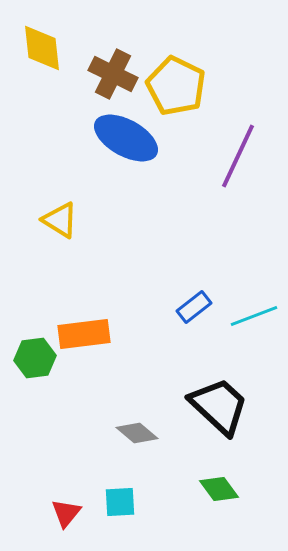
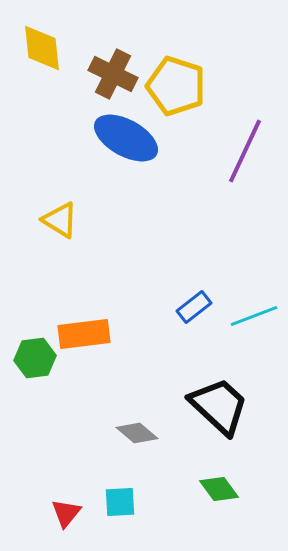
yellow pentagon: rotated 8 degrees counterclockwise
purple line: moved 7 px right, 5 px up
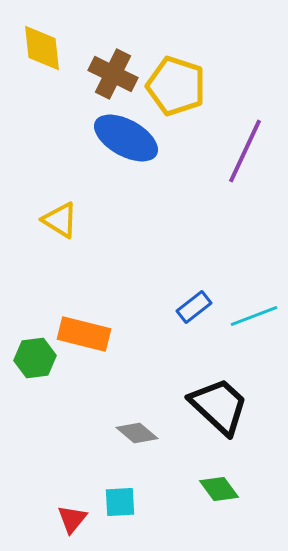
orange rectangle: rotated 21 degrees clockwise
red triangle: moved 6 px right, 6 px down
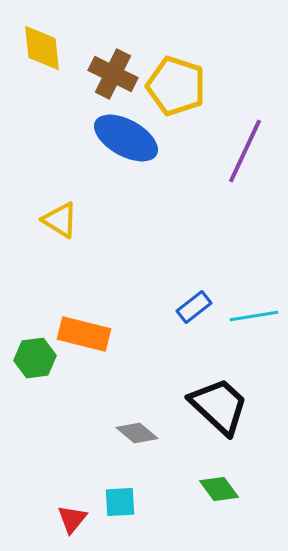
cyan line: rotated 12 degrees clockwise
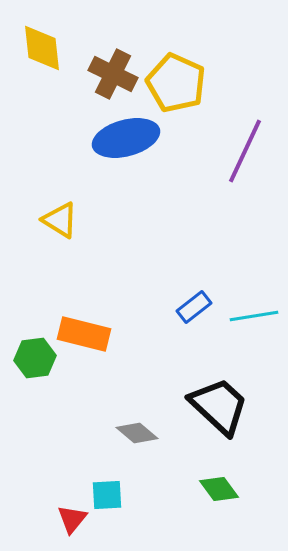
yellow pentagon: moved 3 px up; rotated 6 degrees clockwise
blue ellipse: rotated 44 degrees counterclockwise
cyan square: moved 13 px left, 7 px up
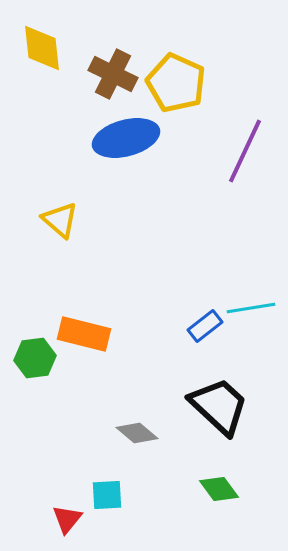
yellow triangle: rotated 9 degrees clockwise
blue rectangle: moved 11 px right, 19 px down
cyan line: moved 3 px left, 8 px up
red triangle: moved 5 px left
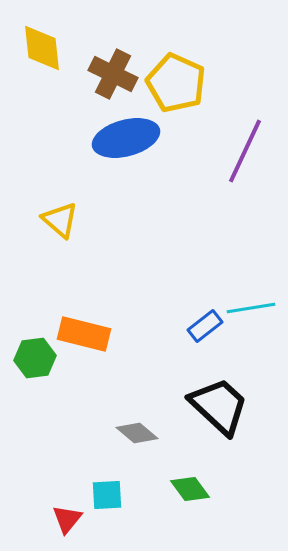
green diamond: moved 29 px left
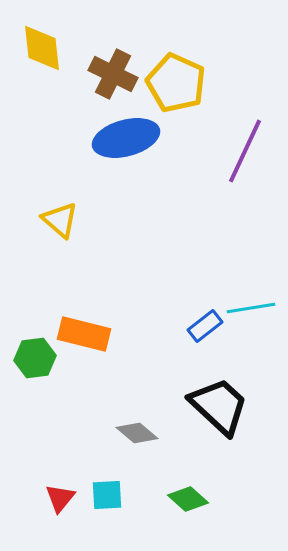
green diamond: moved 2 px left, 10 px down; rotated 12 degrees counterclockwise
red triangle: moved 7 px left, 21 px up
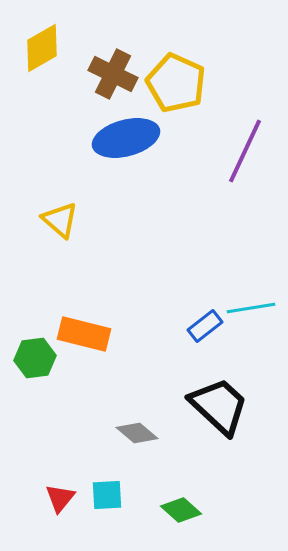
yellow diamond: rotated 66 degrees clockwise
green diamond: moved 7 px left, 11 px down
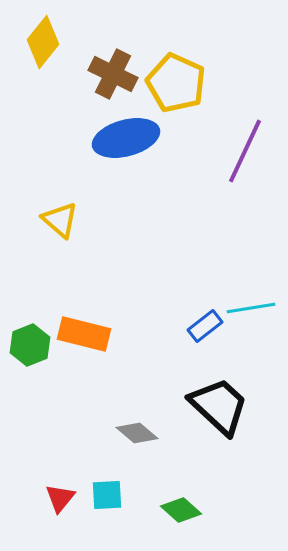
yellow diamond: moved 1 px right, 6 px up; rotated 21 degrees counterclockwise
green hexagon: moved 5 px left, 13 px up; rotated 15 degrees counterclockwise
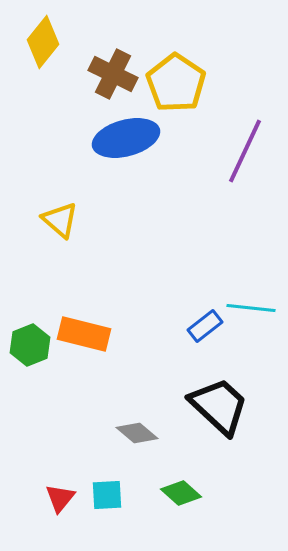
yellow pentagon: rotated 10 degrees clockwise
cyan line: rotated 15 degrees clockwise
green diamond: moved 17 px up
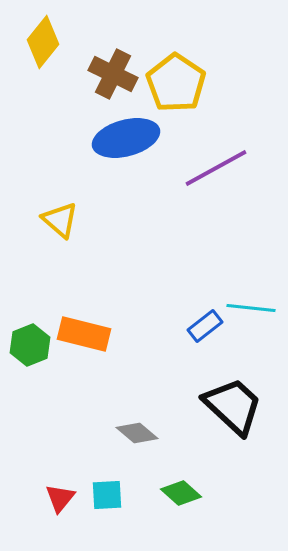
purple line: moved 29 px left, 17 px down; rotated 36 degrees clockwise
black trapezoid: moved 14 px right
